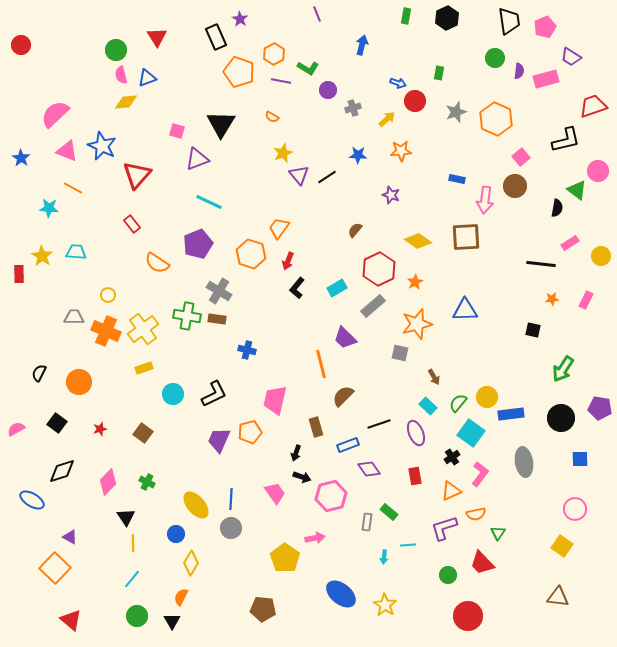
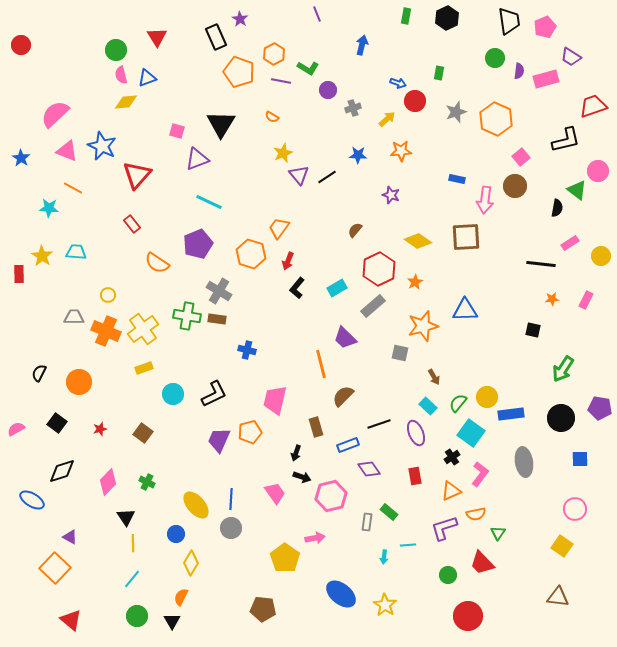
orange star at (417, 324): moved 6 px right, 2 px down
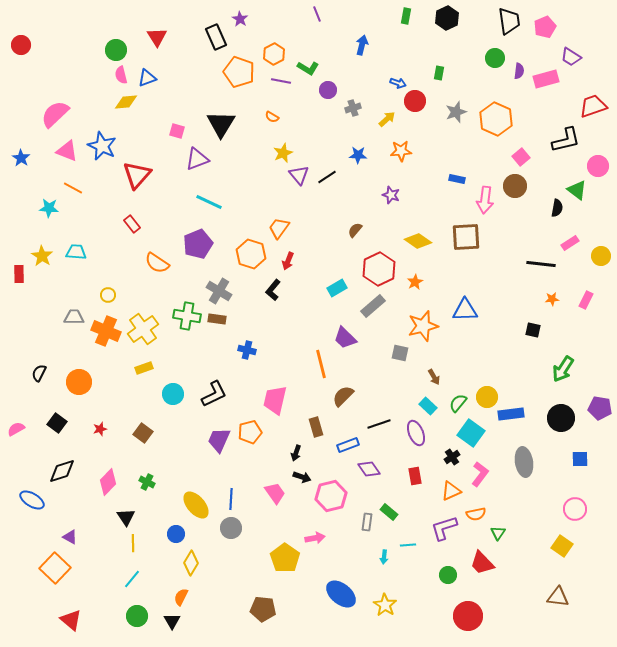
pink circle at (598, 171): moved 5 px up
black L-shape at (297, 288): moved 24 px left, 2 px down
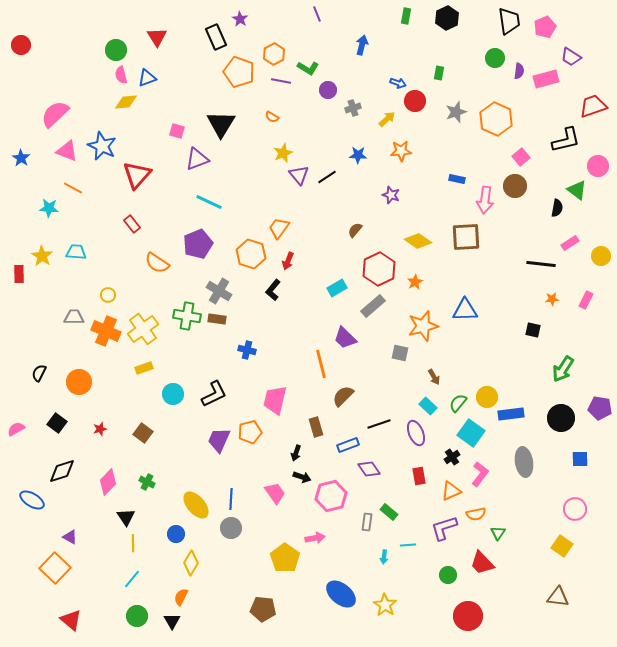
red rectangle at (415, 476): moved 4 px right
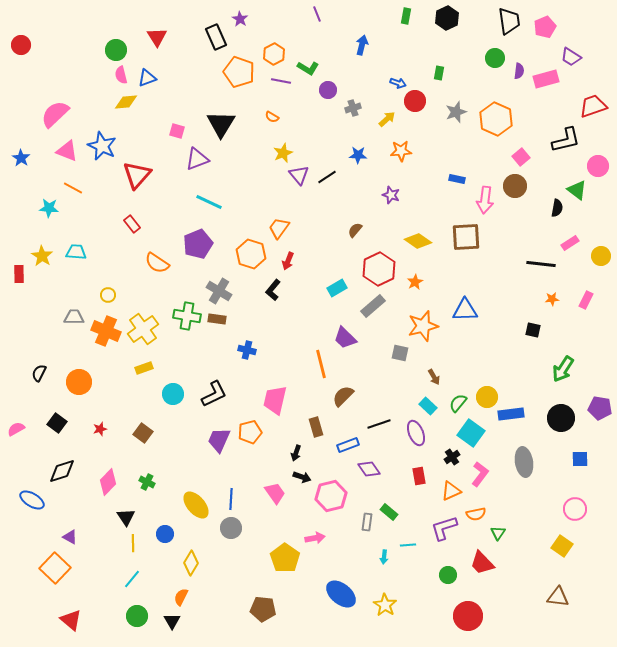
blue circle at (176, 534): moved 11 px left
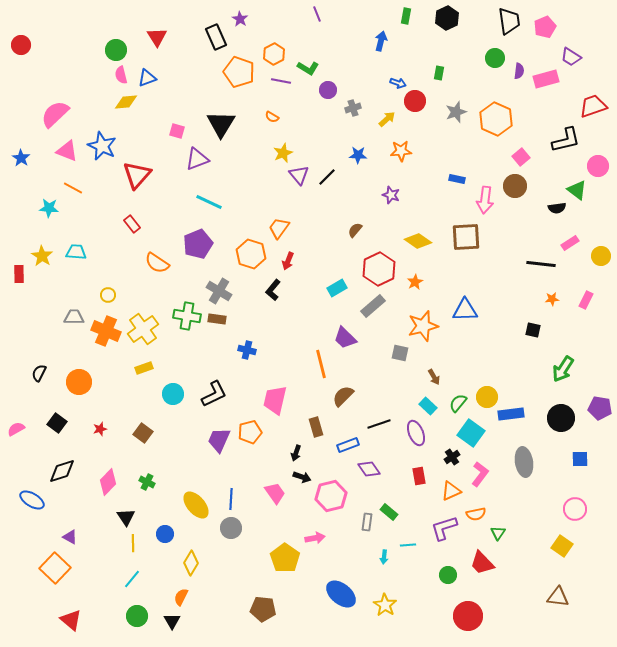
blue arrow at (362, 45): moved 19 px right, 4 px up
black line at (327, 177): rotated 12 degrees counterclockwise
black semicircle at (557, 208): rotated 72 degrees clockwise
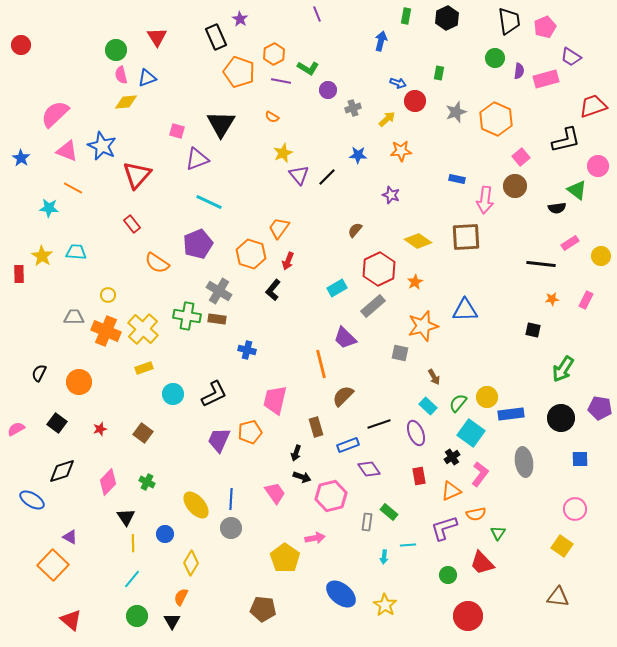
yellow cross at (143, 329): rotated 12 degrees counterclockwise
orange square at (55, 568): moved 2 px left, 3 px up
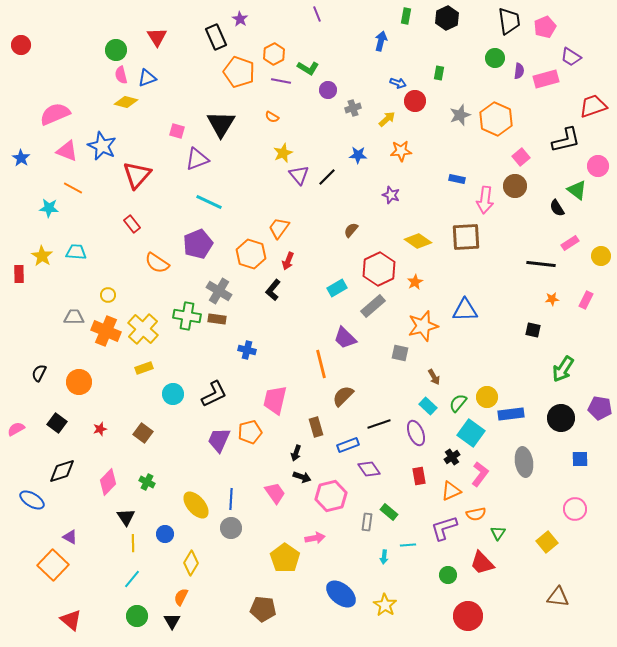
yellow diamond at (126, 102): rotated 20 degrees clockwise
gray star at (456, 112): moved 4 px right, 3 px down
pink semicircle at (55, 114): rotated 20 degrees clockwise
black semicircle at (557, 208): rotated 66 degrees clockwise
brown semicircle at (355, 230): moved 4 px left
yellow square at (562, 546): moved 15 px left, 4 px up; rotated 15 degrees clockwise
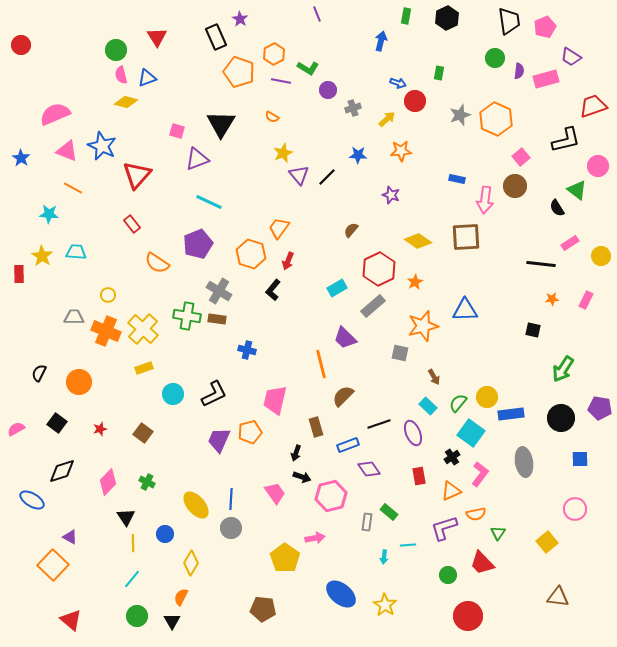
cyan star at (49, 208): moved 6 px down
purple ellipse at (416, 433): moved 3 px left
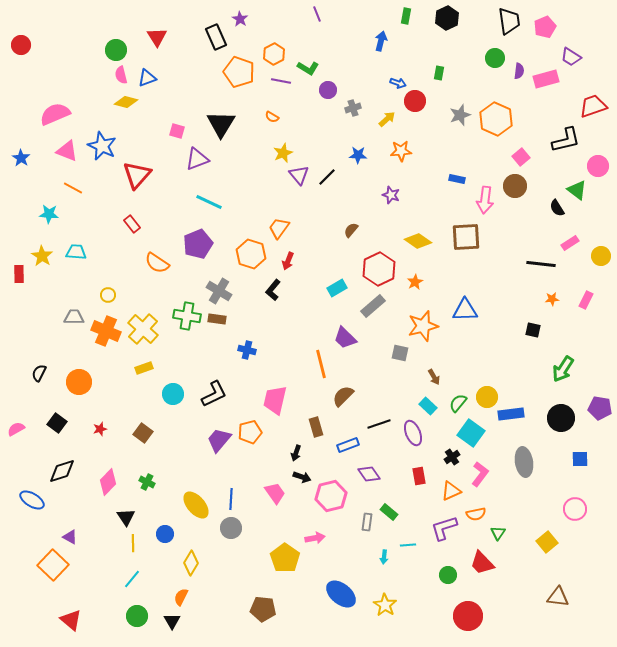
purple trapezoid at (219, 440): rotated 16 degrees clockwise
purple diamond at (369, 469): moved 5 px down
